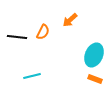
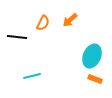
orange semicircle: moved 9 px up
cyan ellipse: moved 2 px left, 1 px down
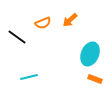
orange semicircle: rotated 42 degrees clockwise
black line: rotated 30 degrees clockwise
cyan ellipse: moved 2 px left, 2 px up
cyan line: moved 3 px left, 1 px down
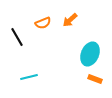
black line: rotated 24 degrees clockwise
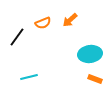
black line: rotated 66 degrees clockwise
cyan ellipse: rotated 60 degrees clockwise
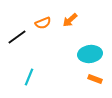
black line: rotated 18 degrees clockwise
cyan line: rotated 54 degrees counterclockwise
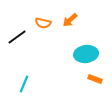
orange semicircle: rotated 35 degrees clockwise
cyan ellipse: moved 4 px left
cyan line: moved 5 px left, 7 px down
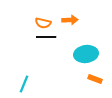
orange arrow: rotated 140 degrees counterclockwise
black line: moved 29 px right; rotated 36 degrees clockwise
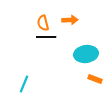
orange semicircle: rotated 63 degrees clockwise
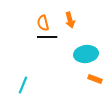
orange arrow: rotated 77 degrees clockwise
black line: moved 1 px right
cyan line: moved 1 px left, 1 px down
